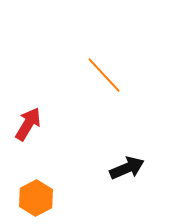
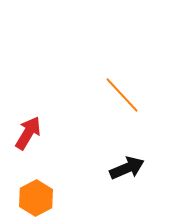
orange line: moved 18 px right, 20 px down
red arrow: moved 9 px down
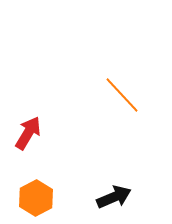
black arrow: moved 13 px left, 29 px down
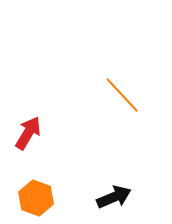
orange hexagon: rotated 12 degrees counterclockwise
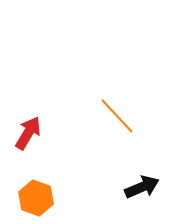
orange line: moved 5 px left, 21 px down
black arrow: moved 28 px right, 10 px up
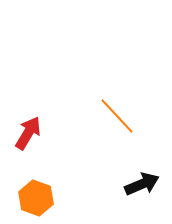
black arrow: moved 3 px up
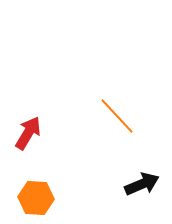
orange hexagon: rotated 16 degrees counterclockwise
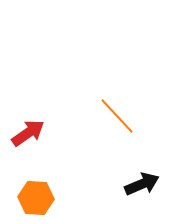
red arrow: rotated 24 degrees clockwise
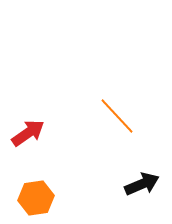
orange hexagon: rotated 12 degrees counterclockwise
